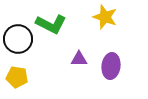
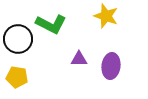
yellow star: moved 1 px right, 1 px up
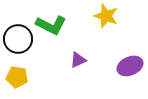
green L-shape: moved 1 px down
purple triangle: moved 1 px left, 1 px down; rotated 24 degrees counterclockwise
purple ellipse: moved 19 px right; rotated 60 degrees clockwise
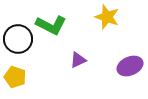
yellow star: moved 1 px right, 1 px down
yellow pentagon: moved 2 px left; rotated 10 degrees clockwise
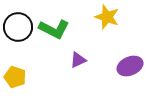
green L-shape: moved 3 px right, 4 px down
black circle: moved 12 px up
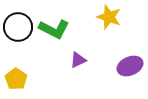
yellow star: moved 2 px right
yellow pentagon: moved 1 px right, 2 px down; rotated 15 degrees clockwise
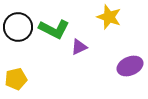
purple triangle: moved 1 px right, 13 px up
yellow pentagon: rotated 25 degrees clockwise
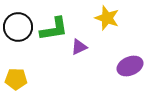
yellow star: moved 2 px left, 1 px down
green L-shape: rotated 36 degrees counterclockwise
yellow pentagon: rotated 15 degrees clockwise
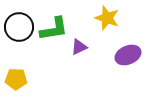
black circle: moved 1 px right
purple ellipse: moved 2 px left, 11 px up
